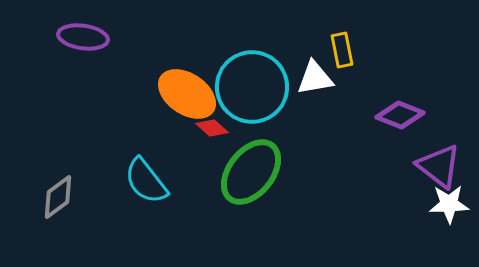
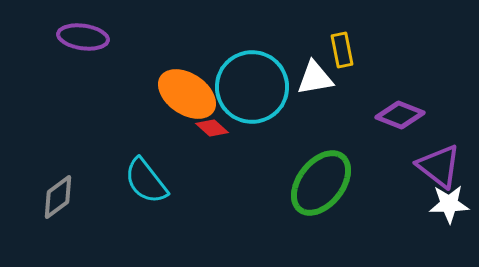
green ellipse: moved 70 px right, 11 px down
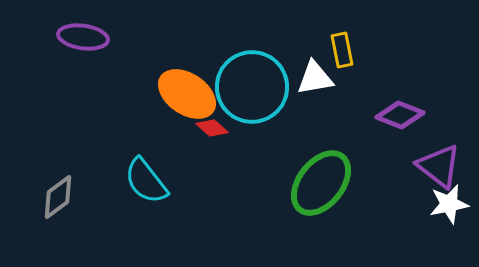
white star: rotated 9 degrees counterclockwise
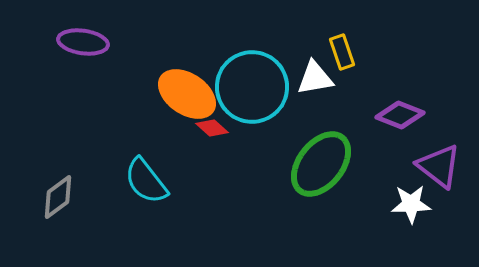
purple ellipse: moved 5 px down
yellow rectangle: moved 2 px down; rotated 8 degrees counterclockwise
green ellipse: moved 19 px up
white star: moved 38 px left; rotated 9 degrees clockwise
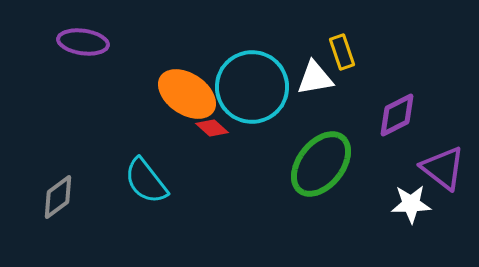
purple diamond: moved 3 px left; rotated 48 degrees counterclockwise
purple triangle: moved 4 px right, 2 px down
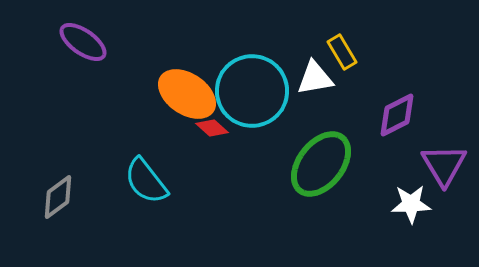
purple ellipse: rotated 27 degrees clockwise
yellow rectangle: rotated 12 degrees counterclockwise
cyan circle: moved 4 px down
purple triangle: moved 1 px right, 3 px up; rotated 21 degrees clockwise
